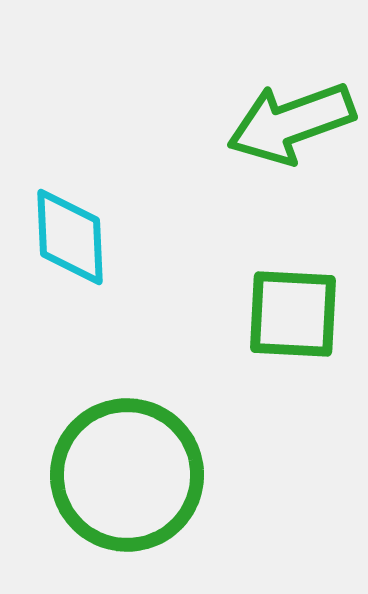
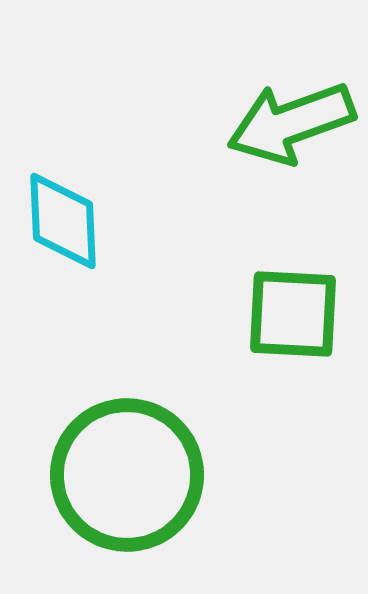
cyan diamond: moved 7 px left, 16 px up
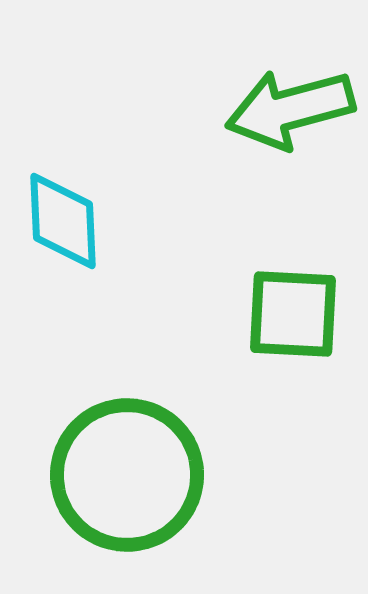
green arrow: moved 1 px left, 14 px up; rotated 5 degrees clockwise
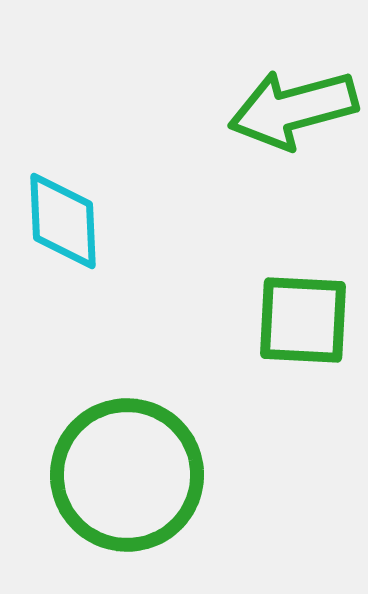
green arrow: moved 3 px right
green square: moved 10 px right, 6 px down
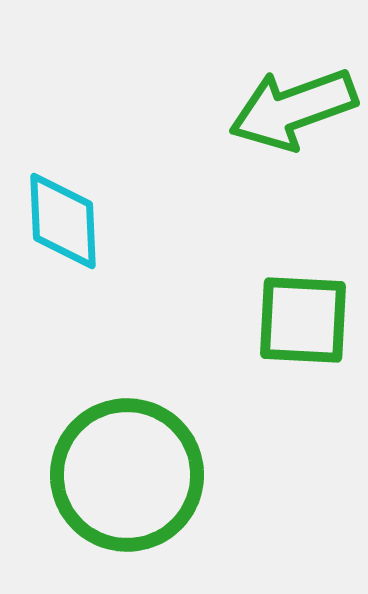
green arrow: rotated 5 degrees counterclockwise
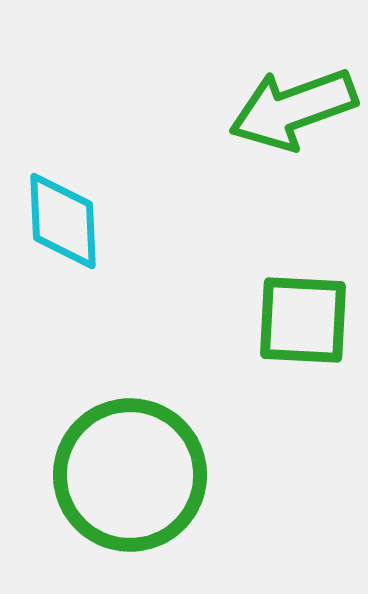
green circle: moved 3 px right
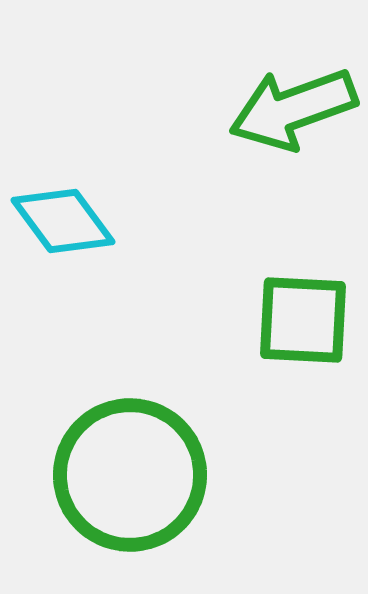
cyan diamond: rotated 34 degrees counterclockwise
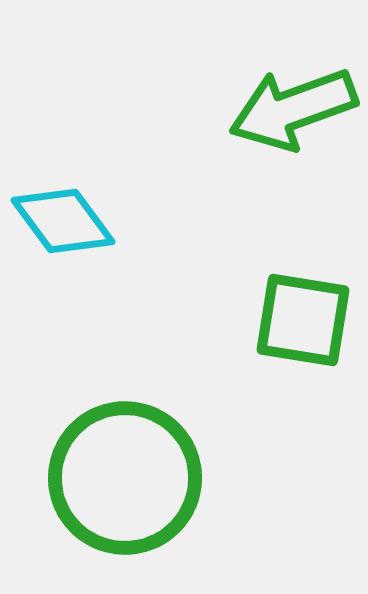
green square: rotated 6 degrees clockwise
green circle: moved 5 px left, 3 px down
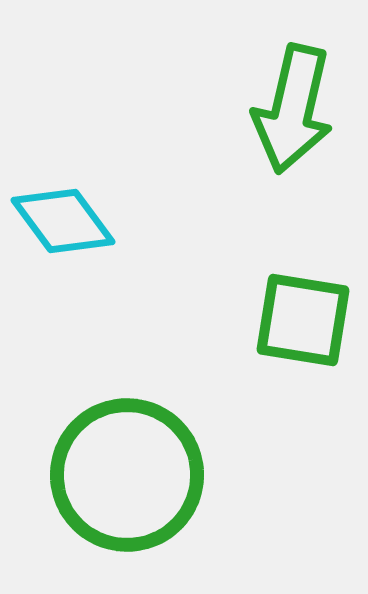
green arrow: rotated 57 degrees counterclockwise
green circle: moved 2 px right, 3 px up
